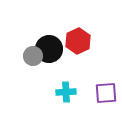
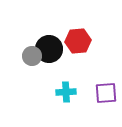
red hexagon: rotated 20 degrees clockwise
gray circle: moved 1 px left
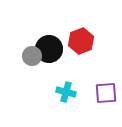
red hexagon: moved 3 px right; rotated 15 degrees counterclockwise
cyan cross: rotated 18 degrees clockwise
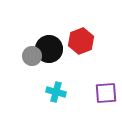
cyan cross: moved 10 px left
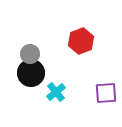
black circle: moved 18 px left, 24 px down
gray circle: moved 2 px left, 2 px up
cyan cross: rotated 36 degrees clockwise
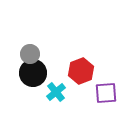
red hexagon: moved 30 px down
black circle: moved 2 px right
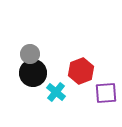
cyan cross: rotated 12 degrees counterclockwise
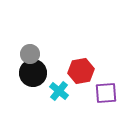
red hexagon: rotated 10 degrees clockwise
cyan cross: moved 3 px right, 1 px up
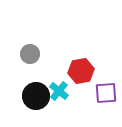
black circle: moved 3 px right, 23 px down
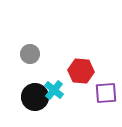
red hexagon: rotated 15 degrees clockwise
cyan cross: moved 5 px left, 1 px up
black circle: moved 1 px left, 1 px down
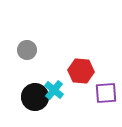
gray circle: moved 3 px left, 4 px up
